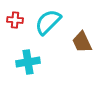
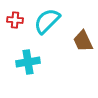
cyan semicircle: moved 1 px left, 1 px up
brown trapezoid: moved 1 px right, 1 px up
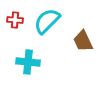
cyan cross: rotated 15 degrees clockwise
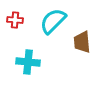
cyan semicircle: moved 6 px right
brown trapezoid: moved 1 px left, 1 px down; rotated 20 degrees clockwise
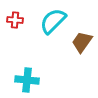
brown trapezoid: rotated 40 degrees clockwise
cyan cross: moved 1 px left, 18 px down
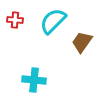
cyan cross: moved 7 px right
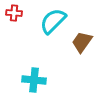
red cross: moved 1 px left, 7 px up
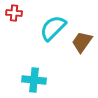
cyan semicircle: moved 7 px down
